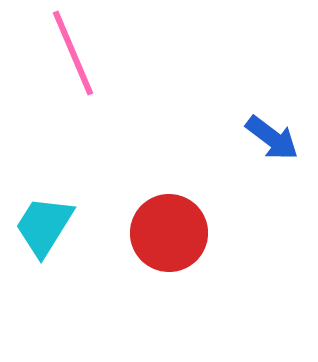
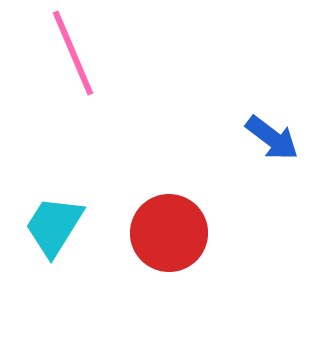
cyan trapezoid: moved 10 px right
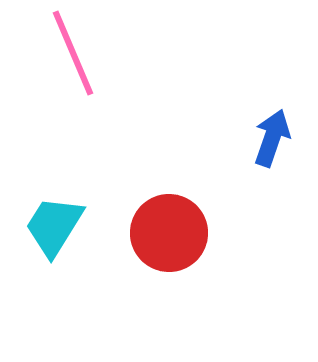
blue arrow: rotated 108 degrees counterclockwise
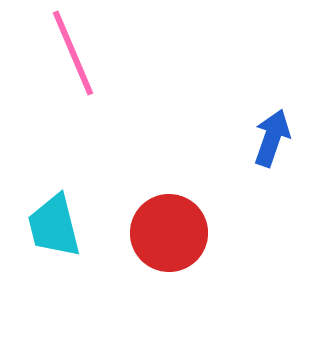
cyan trapezoid: rotated 46 degrees counterclockwise
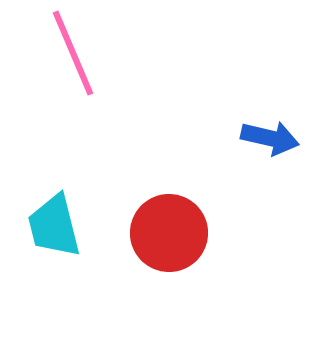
blue arrow: moved 2 px left; rotated 84 degrees clockwise
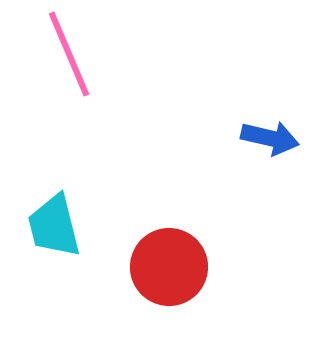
pink line: moved 4 px left, 1 px down
red circle: moved 34 px down
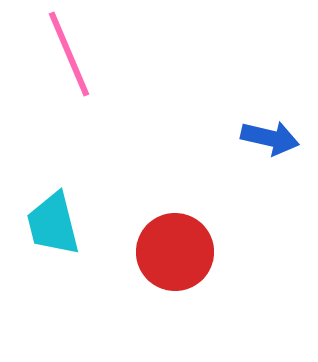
cyan trapezoid: moved 1 px left, 2 px up
red circle: moved 6 px right, 15 px up
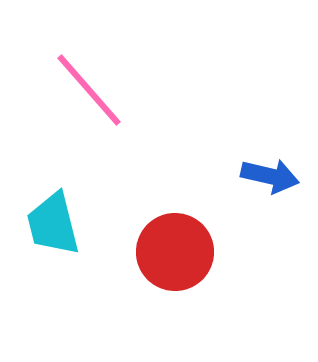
pink line: moved 20 px right, 36 px down; rotated 18 degrees counterclockwise
blue arrow: moved 38 px down
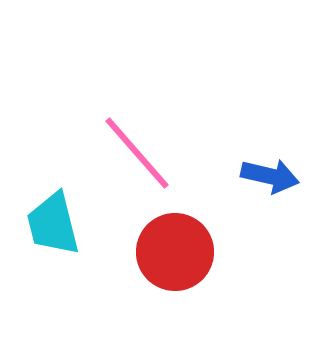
pink line: moved 48 px right, 63 px down
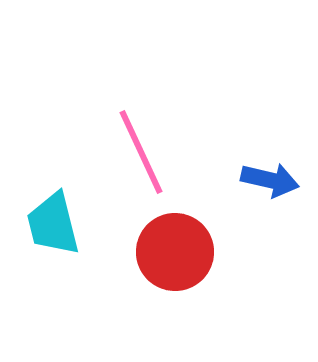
pink line: moved 4 px right, 1 px up; rotated 16 degrees clockwise
blue arrow: moved 4 px down
